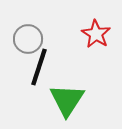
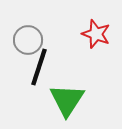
red star: rotated 12 degrees counterclockwise
gray circle: moved 1 px down
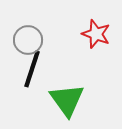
black line: moved 7 px left, 2 px down
green triangle: rotated 9 degrees counterclockwise
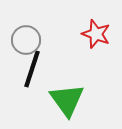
gray circle: moved 2 px left
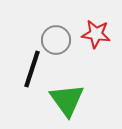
red star: rotated 12 degrees counterclockwise
gray circle: moved 30 px right
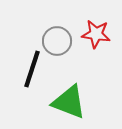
gray circle: moved 1 px right, 1 px down
green triangle: moved 2 px right, 2 px down; rotated 33 degrees counterclockwise
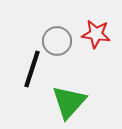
green triangle: rotated 51 degrees clockwise
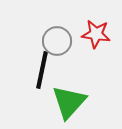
black line: moved 10 px right, 1 px down; rotated 6 degrees counterclockwise
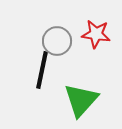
green triangle: moved 12 px right, 2 px up
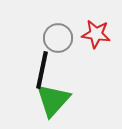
gray circle: moved 1 px right, 3 px up
green triangle: moved 28 px left
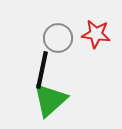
green triangle: moved 3 px left; rotated 6 degrees clockwise
